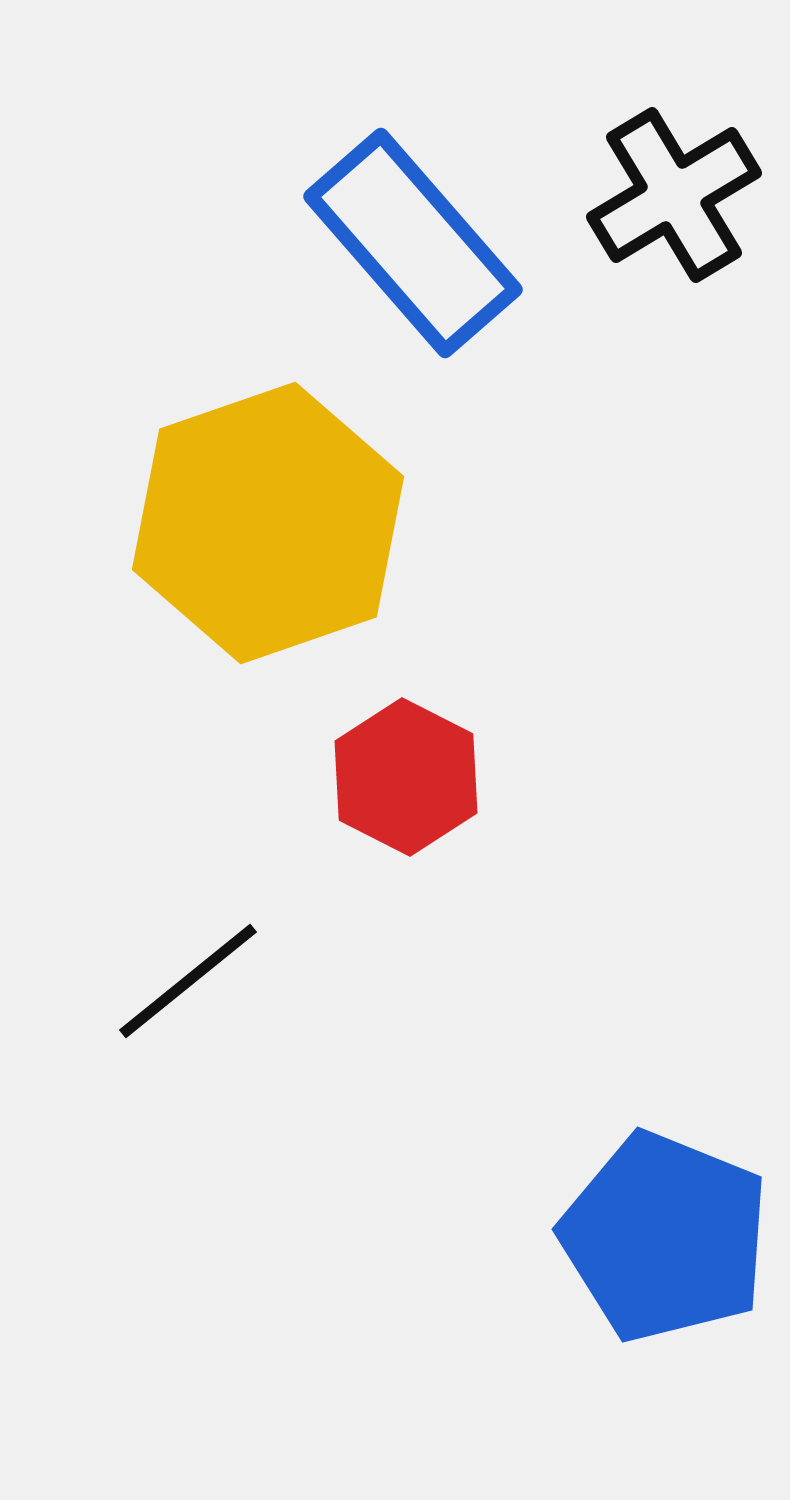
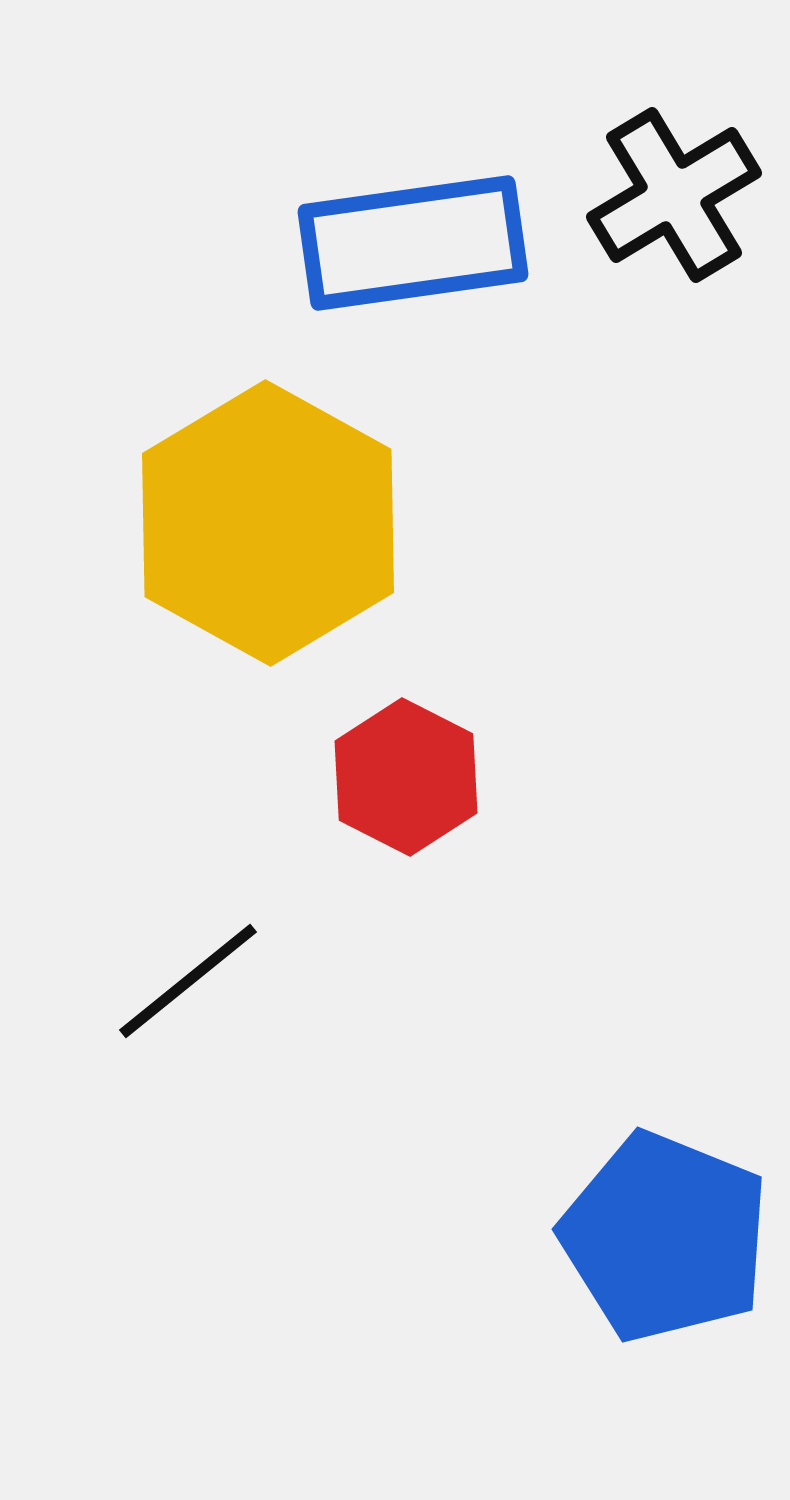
blue rectangle: rotated 57 degrees counterclockwise
yellow hexagon: rotated 12 degrees counterclockwise
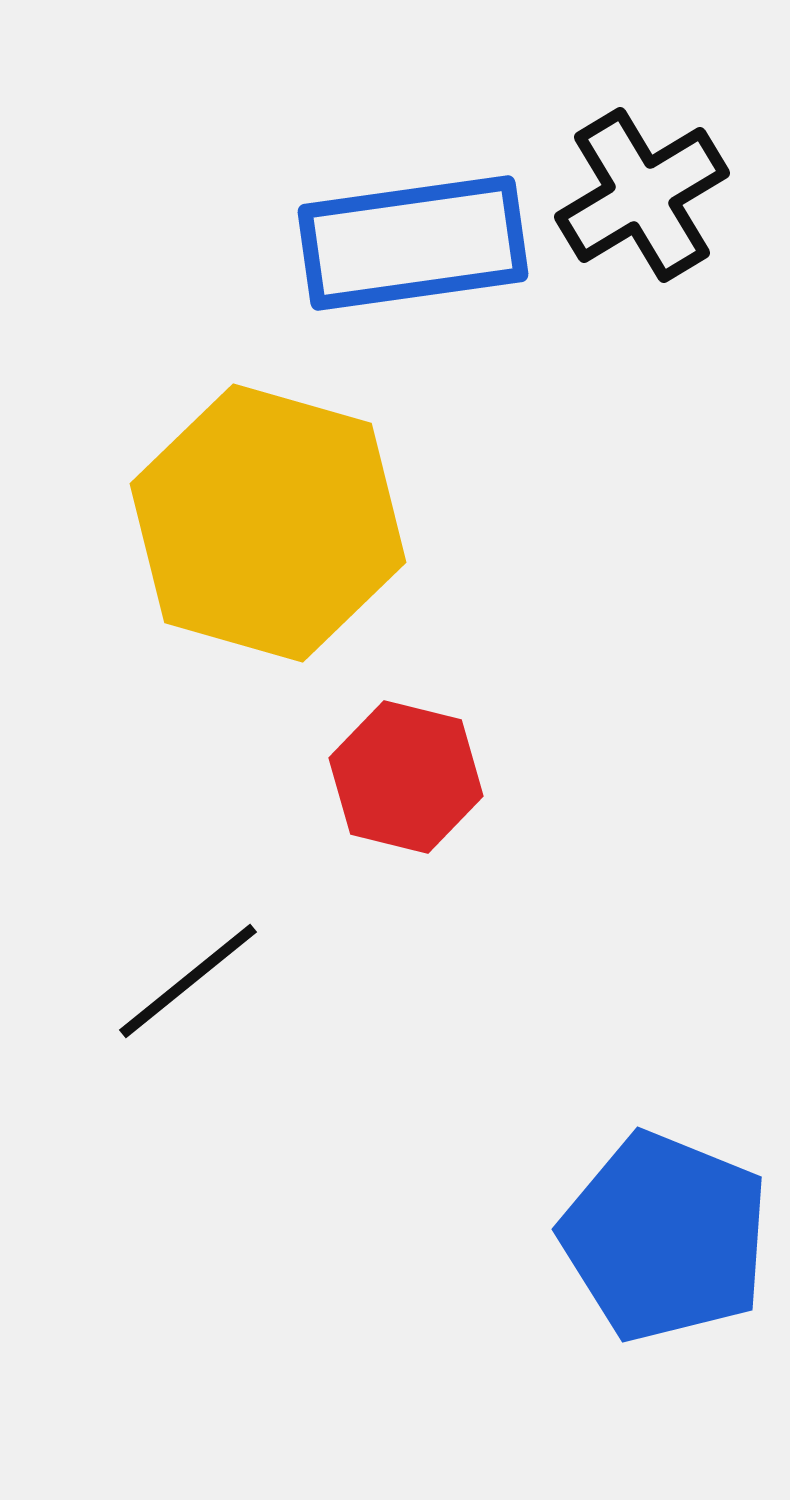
black cross: moved 32 px left
yellow hexagon: rotated 13 degrees counterclockwise
red hexagon: rotated 13 degrees counterclockwise
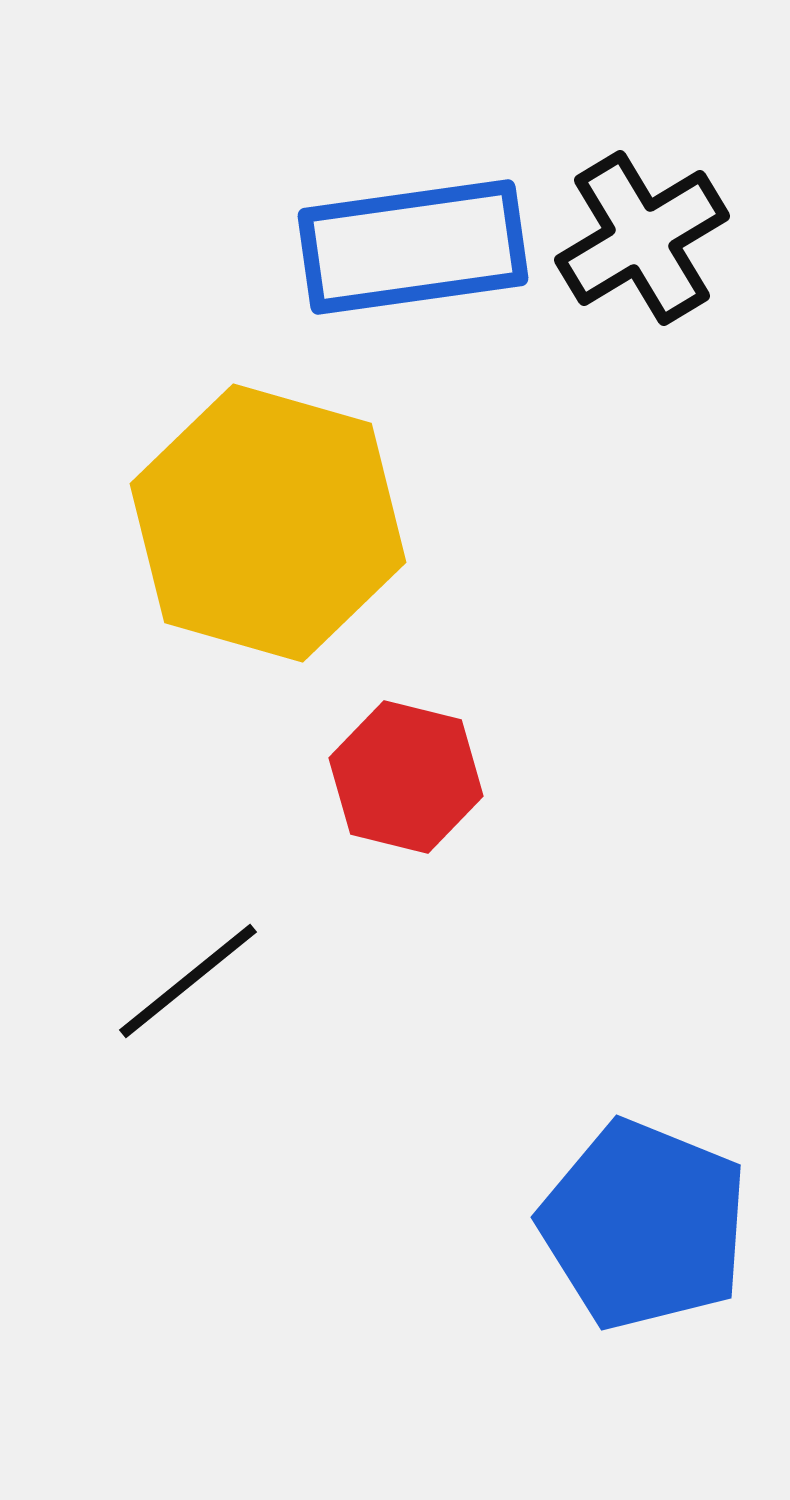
black cross: moved 43 px down
blue rectangle: moved 4 px down
blue pentagon: moved 21 px left, 12 px up
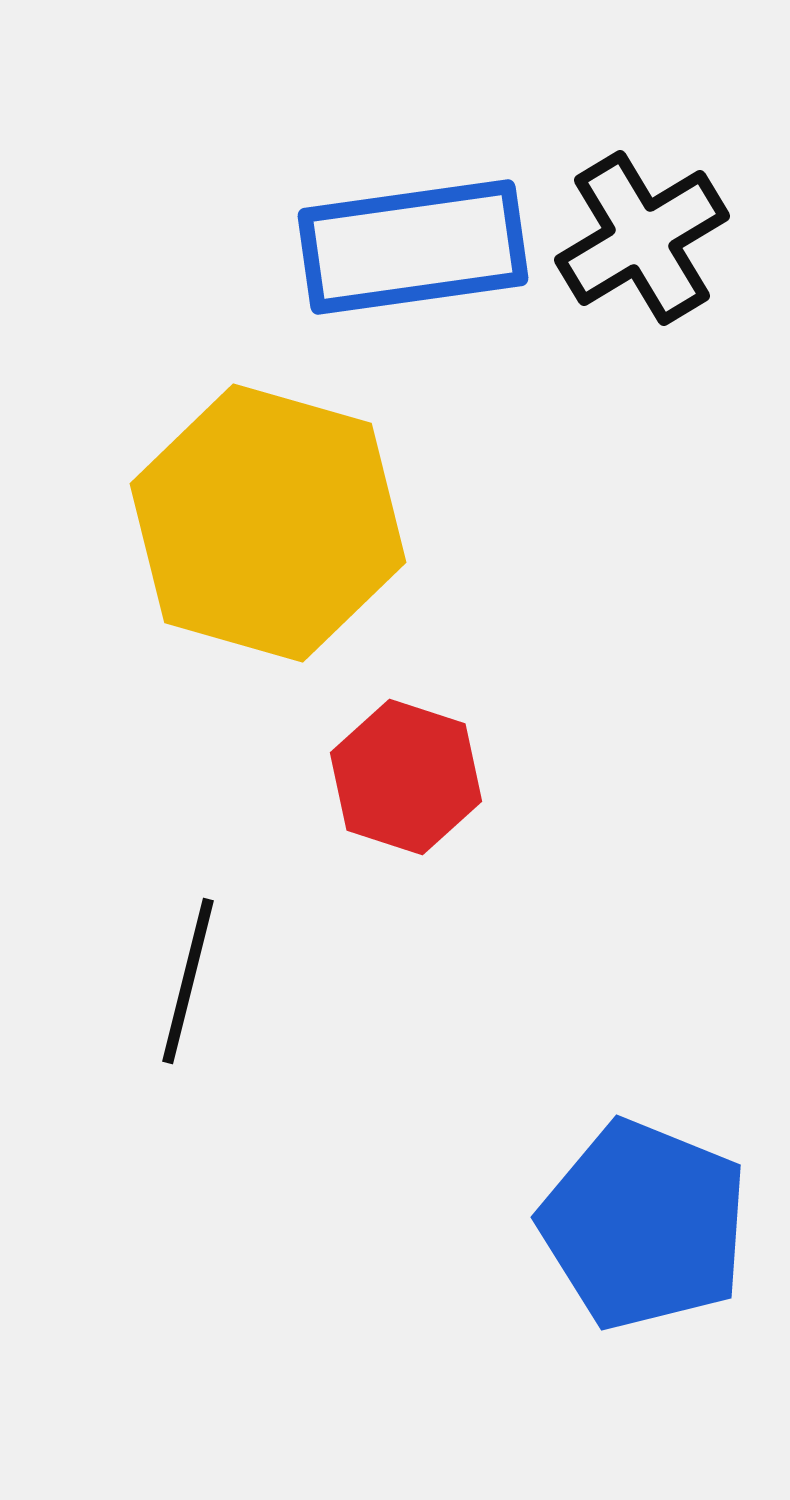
red hexagon: rotated 4 degrees clockwise
black line: rotated 37 degrees counterclockwise
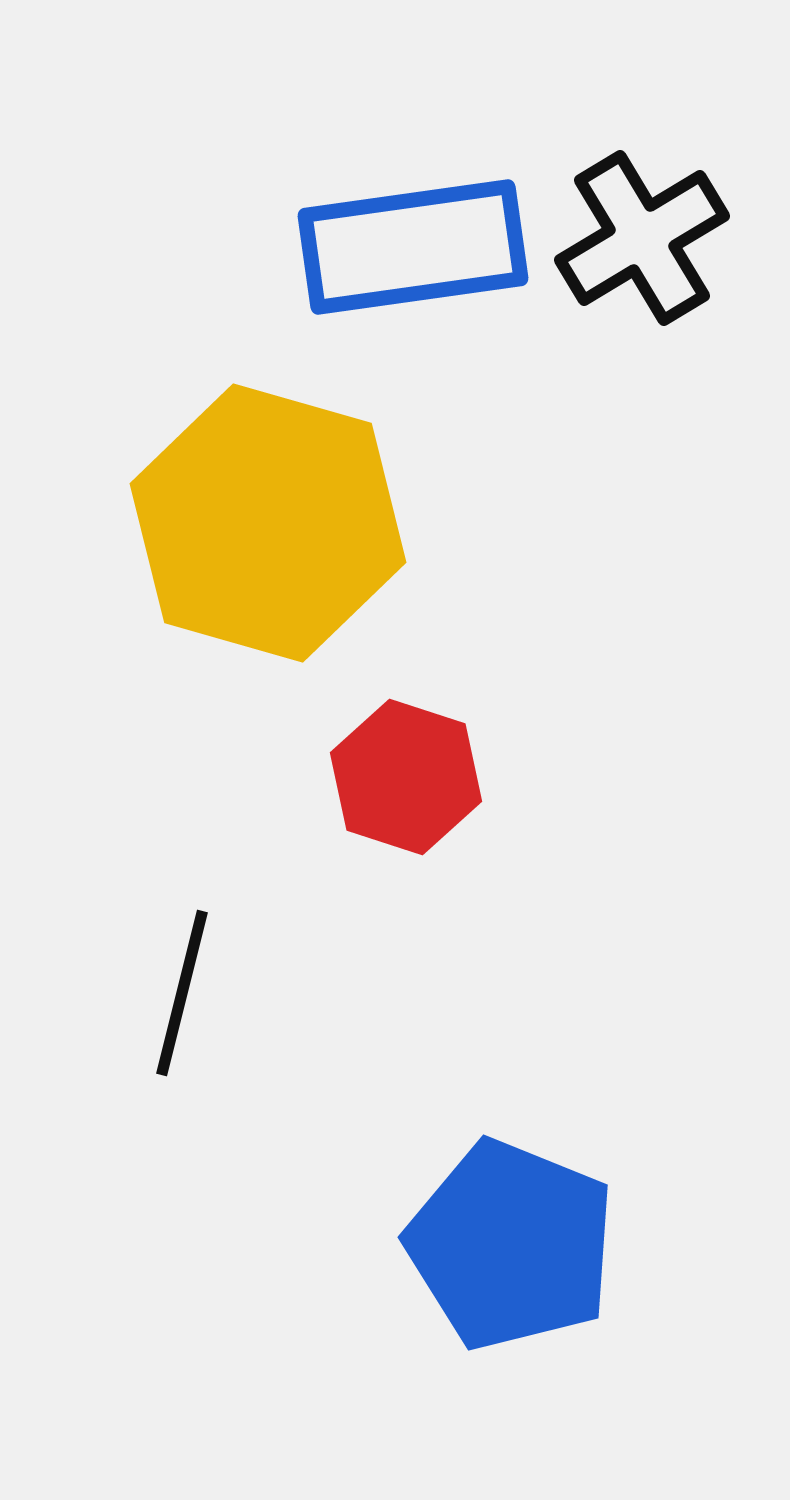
black line: moved 6 px left, 12 px down
blue pentagon: moved 133 px left, 20 px down
